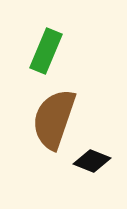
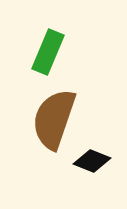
green rectangle: moved 2 px right, 1 px down
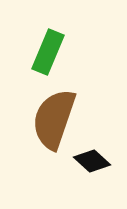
black diamond: rotated 21 degrees clockwise
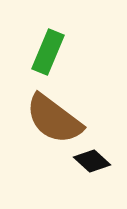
brown semicircle: rotated 72 degrees counterclockwise
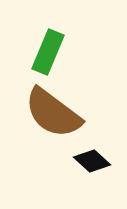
brown semicircle: moved 1 px left, 6 px up
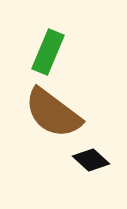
black diamond: moved 1 px left, 1 px up
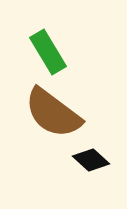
green rectangle: rotated 54 degrees counterclockwise
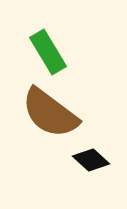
brown semicircle: moved 3 px left
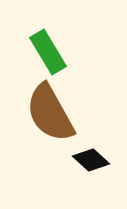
brown semicircle: rotated 24 degrees clockwise
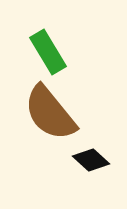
brown semicircle: rotated 10 degrees counterclockwise
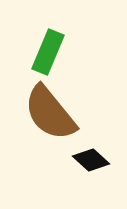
green rectangle: rotated 54 degrees clockwise
